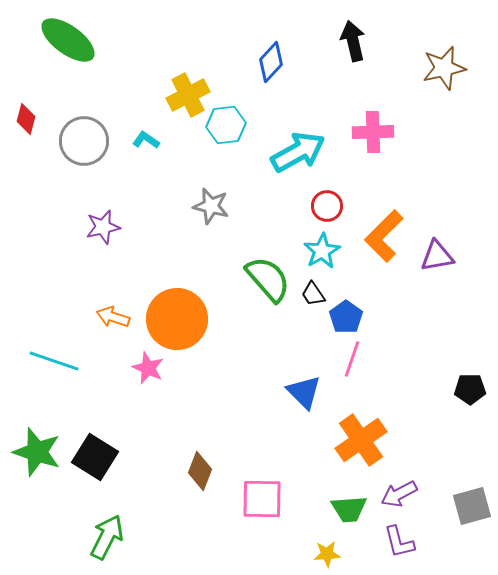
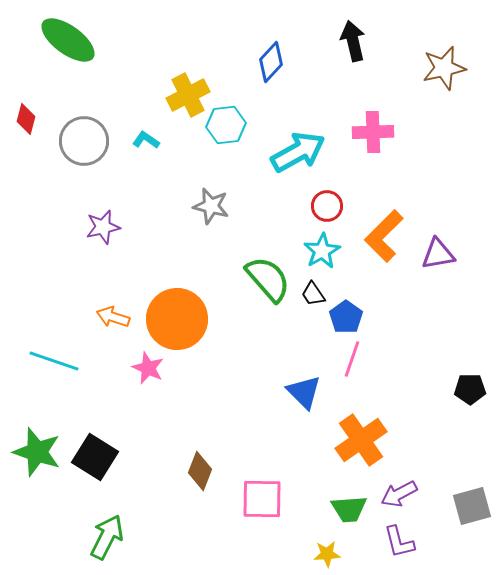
purple triangle: moved 1 px right, 2 px up
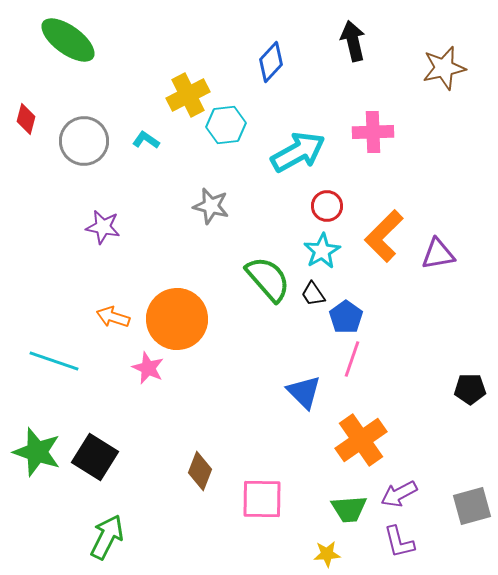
purple star: rotated 24 degrees clockwise
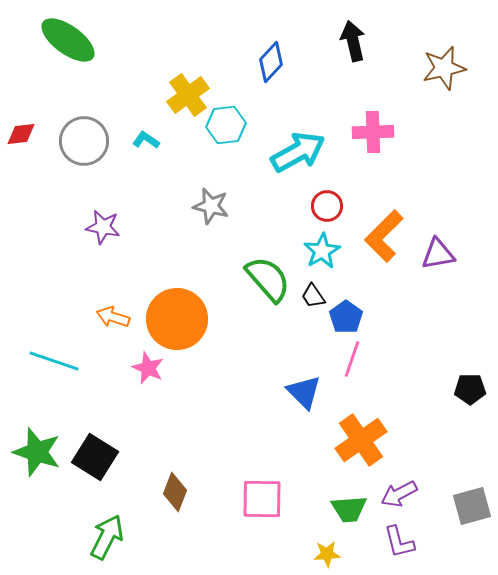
yellow cross: rotated 9 degrees counterclockwise
red diamond: moved 5 px left, 15 px down; rotated 68 degrees clockwise
black trapezoid: moved 2 px down
brown diamond: moved 25 px left, 21 px down
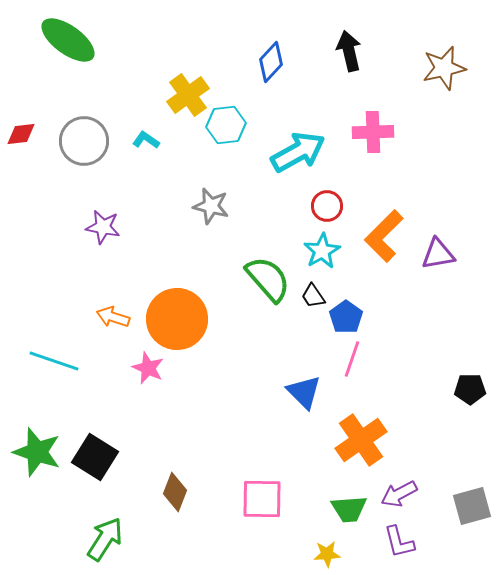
black arrow: moved 4 px left, 10 px down
green arrow: moved 2 px left, 2 px down; rotated 6 degrees clockwise
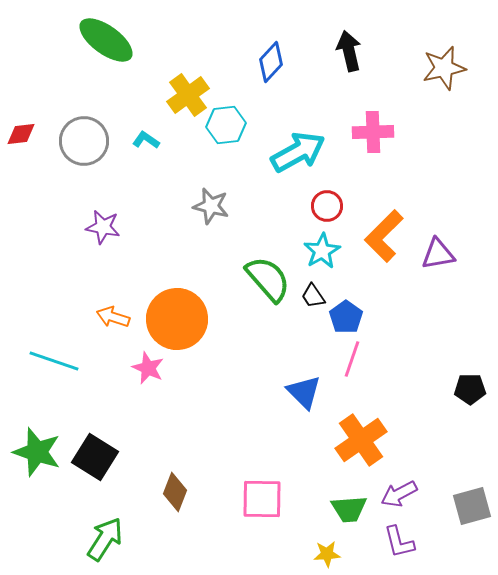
green ellipse: moved 38 px right
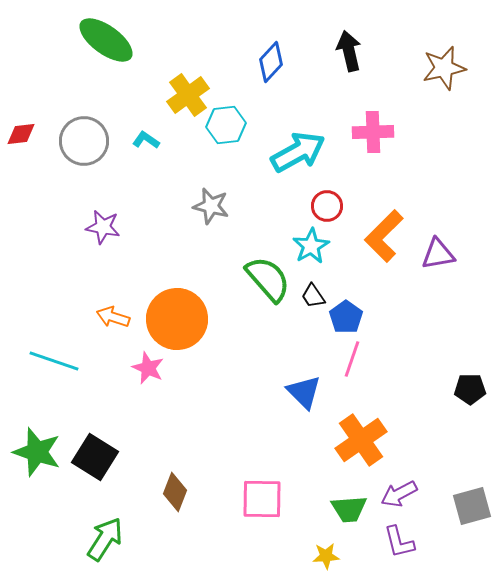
cyan star: moved 11 px left, 5 px up
yellow star: moved 1 px left, 2 px down
